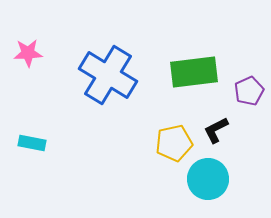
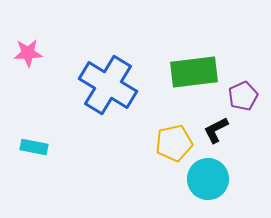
blue cross: moved 10 px down
purple pentagon: moved 6 px left, 5 px down
cyan rectangle: moved 2 px right, 4 px down
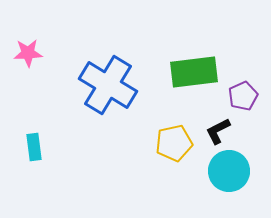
black L-shape: moved 2 px right, 1 px down
cyan rectangle: rotated 72 degrees clockwise
cyan circle: moved 21 px right, 8 px up
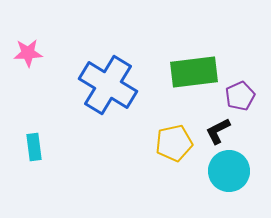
purple pentagon: moved 3 px left
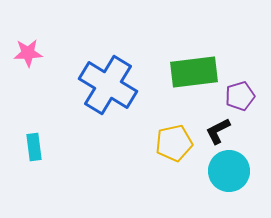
purple pentagon: rotated 8 degrees clockwise
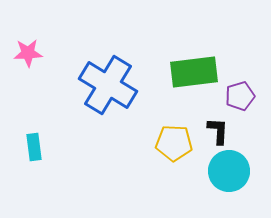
black L-shape: rotated 120 degrees clockwise
yellow pentagon: rotated 15 degrees clockwise
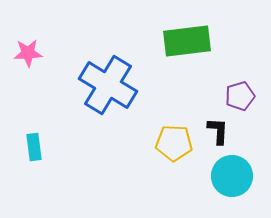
green rectangle: moved 7 px left, 31 px up
cyan circle: moved 3 px right, 5 px down
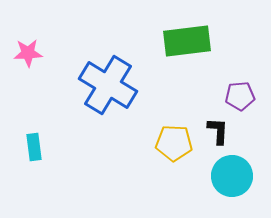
purple pentagon: rotated 12 degrees clockwise
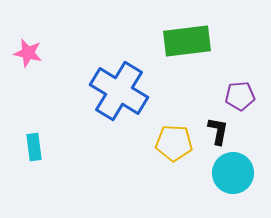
pink star: rotated 16 degrees clockwise
blue cross: moved 11 px right, 6 px down
black L-shape: rotated 8 degrees clockwise
cyan circle: moved 1 px right, 3 px up
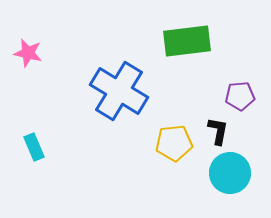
yellow pentagon: rotated 9 degrees counterclockwise
cyan rectangle: rotated 16 degrees counterclockwise
cyan circle: moved 3 px left
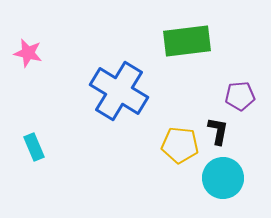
yellow pentagon: moved 6 px right, 2 px down; rotated 12 degrees clockwise
cyan circle: moved 7 px left, 5 px down
